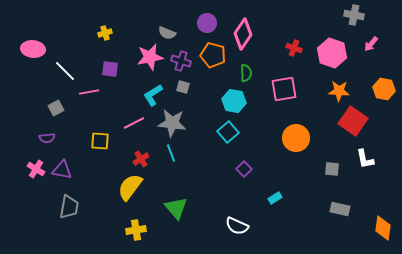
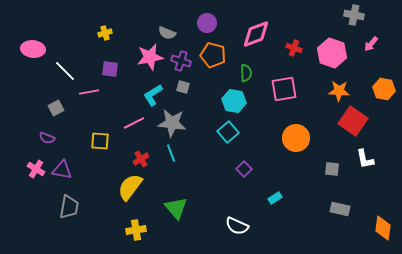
pink diamond at (243, 34): moved 13 px right; rotated 36 degrees clockwise
purple semicircle at (47, 138): rotated 28 degrees clockwise
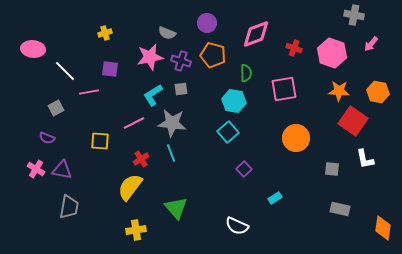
gray square at (183, 87): moved 2 px left, 2 px down; rotated 24 degrees counterclockwise
orange hexagon at (384, 89): moved 6 px left, 3 px down
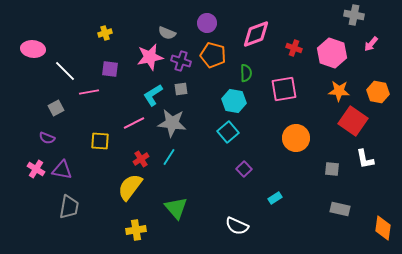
cyan line at (171, 153): moved 2 px left, 4 px down; rotated 54 degrees clockwise
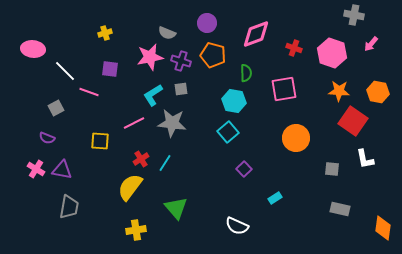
pink line at (89, 92): rotated 30 degrees clockwise
cyan line at (169, 157): moved 4 px left, 6 px down
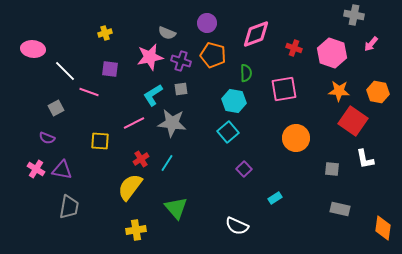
cyan line at (165, 163): moved 2 px right
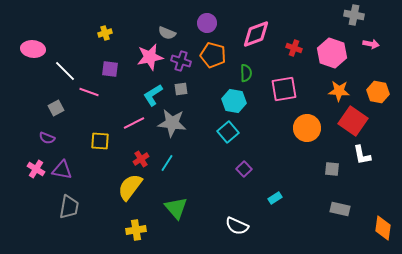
pink arrow at (371, 44): rotated 119 degrees counterclockwise
orange circle at (296, 138): moved 11 px right, 10 px up
white L-shape at (365, 159): moved 3 px left, 4 px up
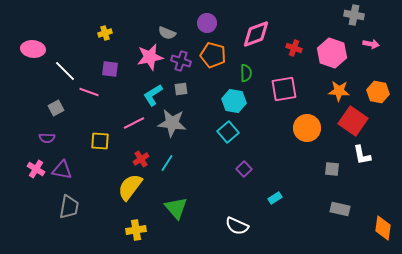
purple semicircle at (47, 138): rotated 21 degrees counterclockwise
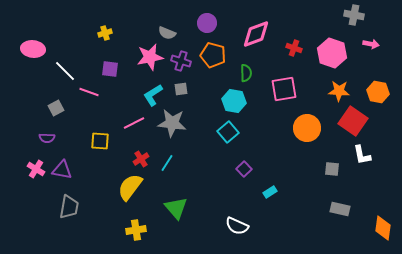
cyan rectangle at (275, 198): moved 5 px left, 6 px up
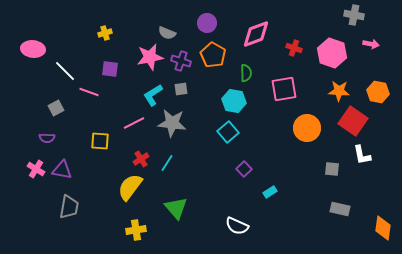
orange pentagon at (213, 55): rotated 15 degrees clockwise
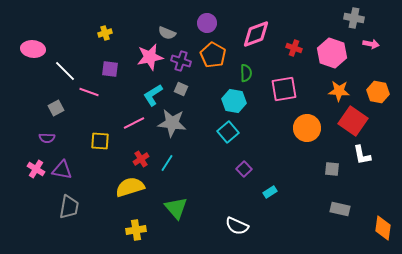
gray cross at (354, 15): moved 3 px down
gray square at (181, 89): rotated 32 degrees clockwise
yellow semicircle at (130, 187): rotated 36 degrees clockwise
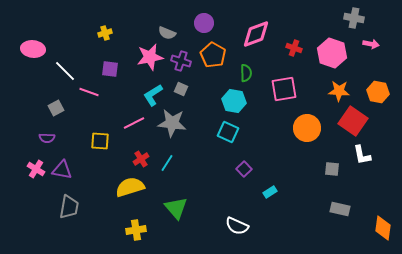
purple circle at (207, 23): moved 3 px left
cyan square at (228, 132): rotated 25 degrees counterclockwise
